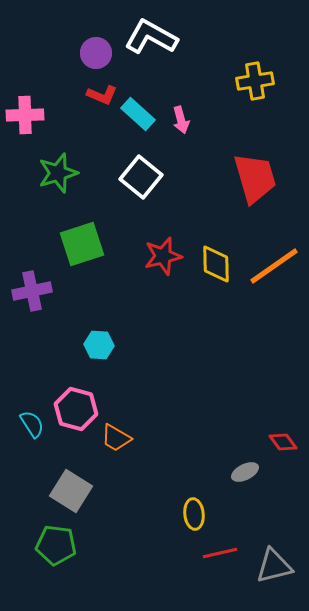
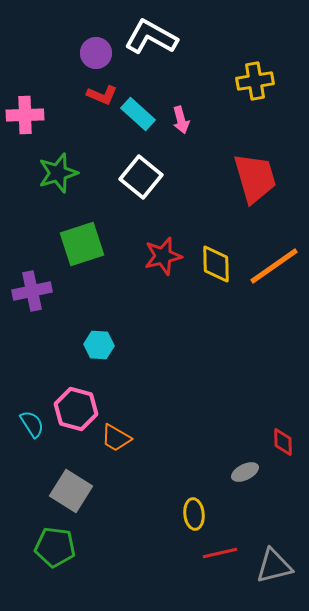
red diamond: rotated 36 degrees clockwise
green pentagon: moved 1 px left, 2 px down
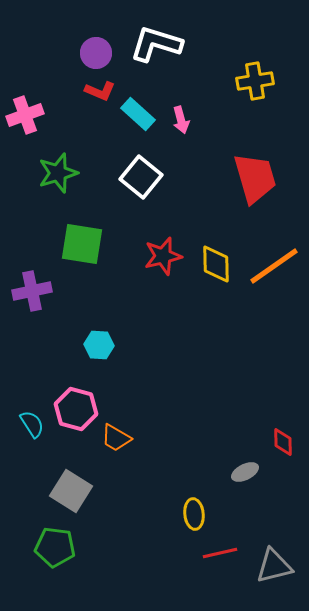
white L-shape: moved 5 px right, 7 px down; rotated 12 degrees counterclockwise
red L-shape: moved 2 px left, 4 px up
pink cross: rotated 18 degrees counterclockwise
green square: rotated 27 degrees clockwise
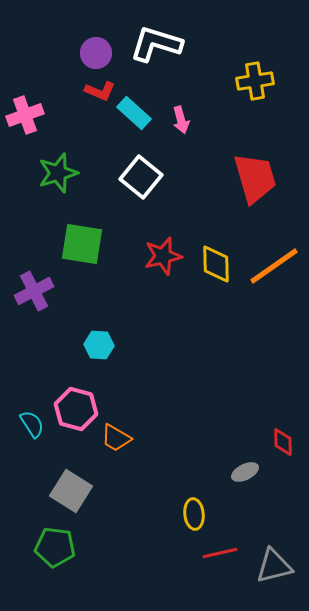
cyan rectangle: moved 4 px left, 1 px up
purple cross: moved 2 px right; rotated 15 degrees counterclockwise
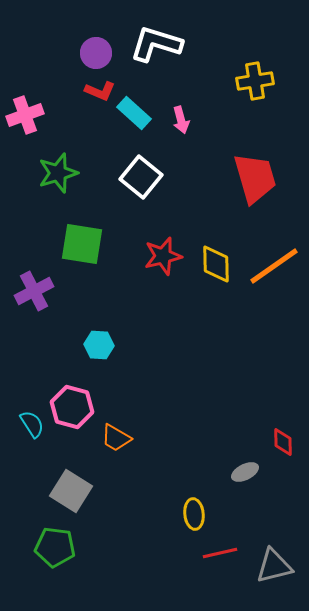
pink hexagon: moved 4 px left, 2 px up
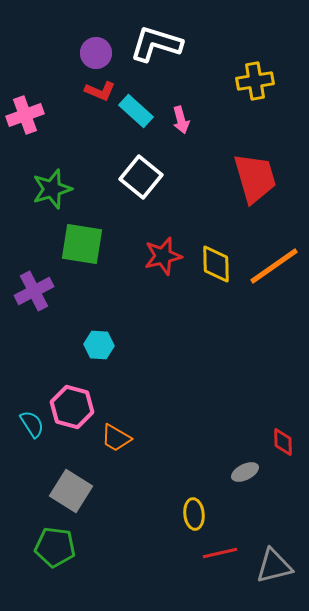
cyan rectangle: moved 2 px right, 2 px up
green star: moved 6 px left, 16 px down
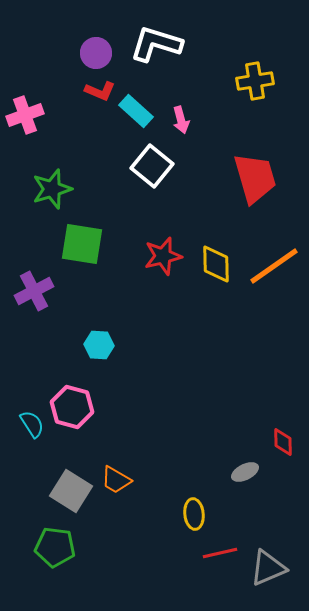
white square: moved 11 px right, 11 px up
orange trapezoid: moved 42 px down
gray triangle: moved 6 px left, 2 px down; rotated 9 degrees counterclockwise
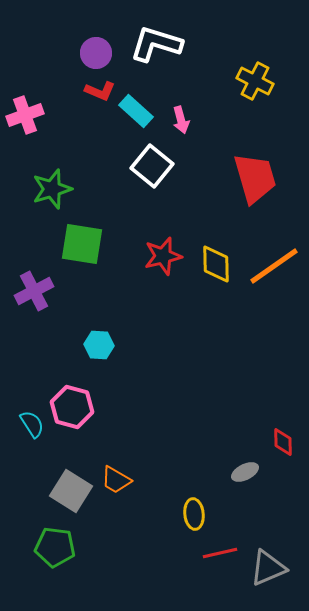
yellow cross: rotated 36 degrees clockwise
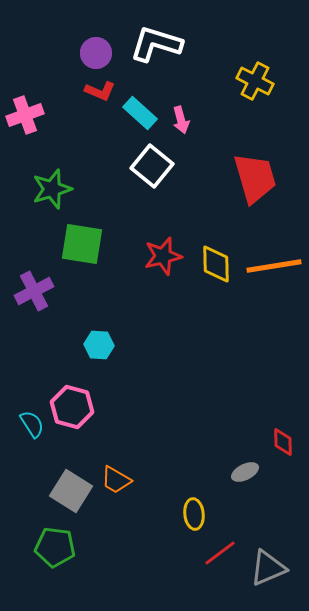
cyan rectangle: moved 4 px right, 2 px down
orange line: rotated 26 degrees clockwise
red line: rotated 24 degrees counterclockwise
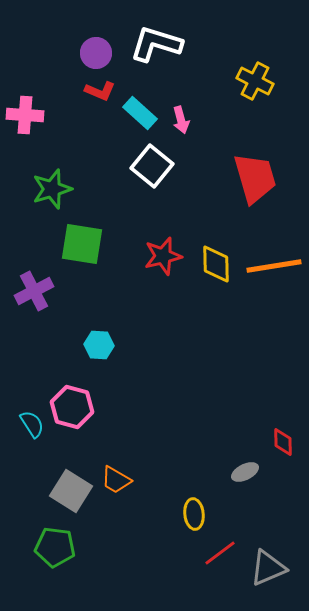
pink cross: rotated 24 degrees clockwise
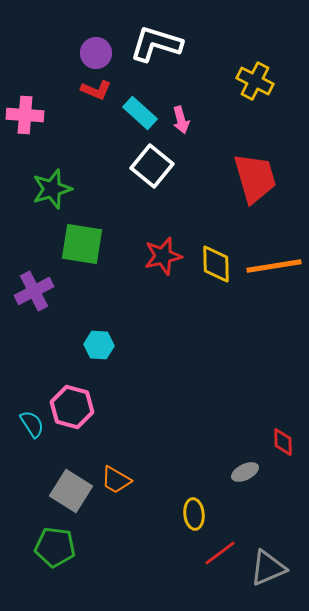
red L-shape: moved 4 px left, 1 px up
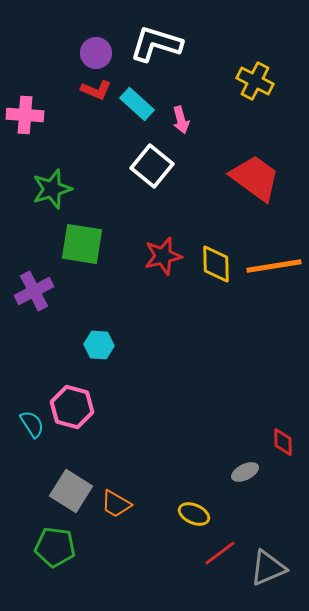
cyan rectangle: moved 3 px left, 9 px up
red trapezoid: rotated 38 degrees counterclockwise
orange trapezoid: moved 24 px down
yellow ellipse: rotated 60 degrees counterclockwise
